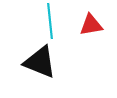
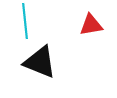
cyan line: moved 25 px left
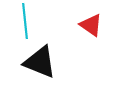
red triangle: rotated 45 degrees clockwise
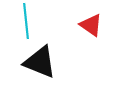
cyan line: moved 1 px right
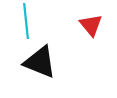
red triangle: rotated 15 degrees clockwise
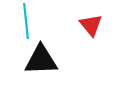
black triangle: moved 1 px right, 2 px up; rotated 24 degrees counterclockwise
